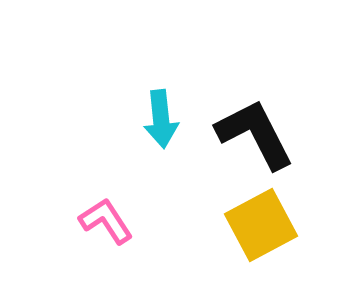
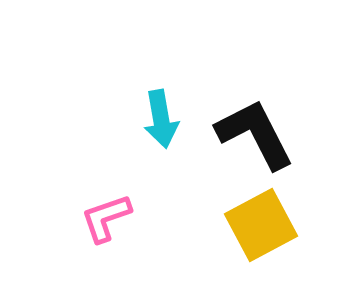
cyan arrow: rotated 4 degrees counterclockwise
pink L-shape: moved 3 px up; rotated 76 degrees counterclockwise
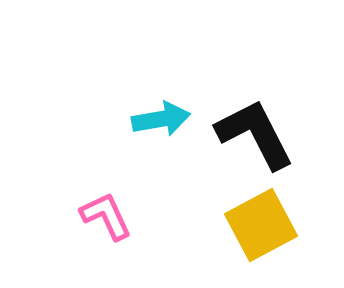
cyan arrow: rotated 90 degrees counterclockwise
pink L-shape: moved 2 px up; rotated 84 degrees clockwise
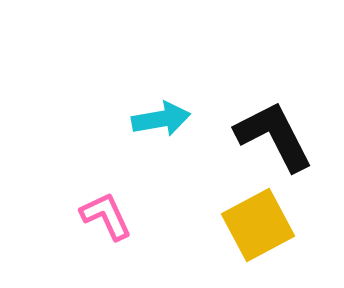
black L-shape: moved 19 px right, 2 px down
yellow square: moved 3 px left
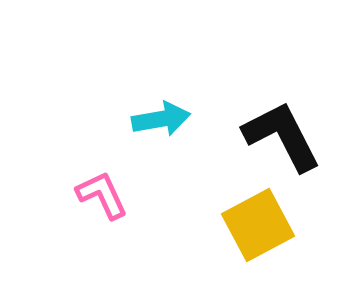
black L-shape: moved 8 px right
pink L-shape: moved 4 px left, 21 px up
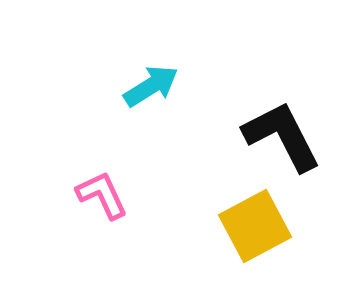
cyan arrow: moved 10 px left, 33 px up; rotated 22 degrees counterclockwise
yellow square: moved 3 px left, 1 px down
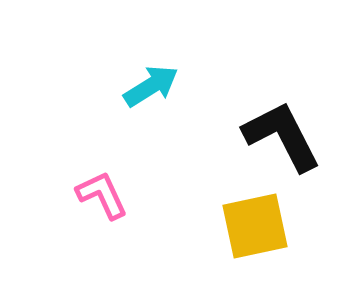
yellow square: rotated 16 degrees clockwise
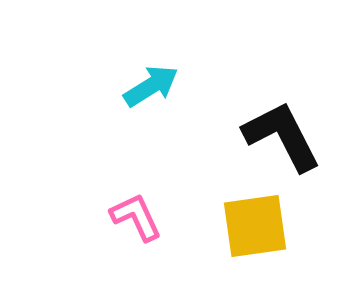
pink L-shape: moved 34 px right, 22 px down
yellow square: rotated 4 degrees clockwise
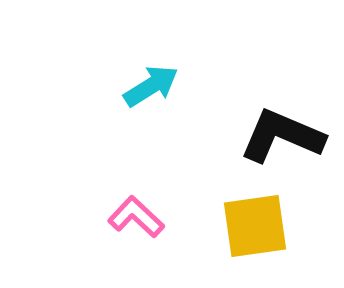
black L-shape: rotated 40 degrees counterclockwise
pink L-shape: rotated 22 degrees counterclockwise
